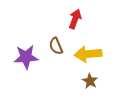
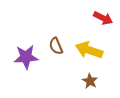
red arrow: moved 28 px right, 1 px up; rotated 96 degrees clockwise
yellow arrow: moved 1 px right, 4 px up; rotated 24 degrees clockwise
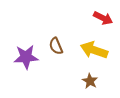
yellow arrow: moved 5 px right
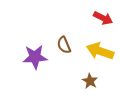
brown semicircle: moved 8 px right, 1 px up
yellow arrow: moved 6 px right, 1 px down
purple star: moved 9 px right
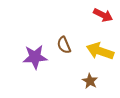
red arrow: moved 3 px up
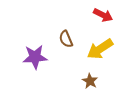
brown semicircle: moved 2 px right, 6 px up
yellow arrow: moved 2 px up; rotated 52 degrees counterclockwise
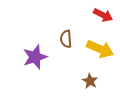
brown semicircle: rotated 18 degrees clockwise
yellow arrow: rotated 124 degrees counterclockwise
purple star: rotated 15 degrees counterclockwise
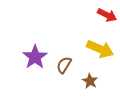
red arrow: moved 4 px right
brown semicircle: moved 2 px left, 26 px down; rotated 36 degrees clockwise
purple star: rotated 15 degrees counterclockwise
